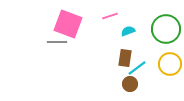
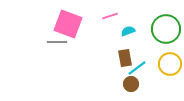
brown rectangle: rotated 18 degrees counterclockwise
brown circle: moved 1 px right
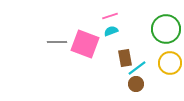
pink square: moved 17 px right, 20 px down
cyan semicircle: moved 17 px left
yellow circle: moved 1 px up
brown circle: moved 5 px right
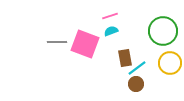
green circle: moved 3 px left, 2 px down
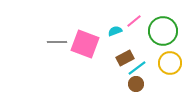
pink line: moved 24 px right, 5 px down; rotated 21 degrees counterclockwise
cyan semicircle: moved 4 px right
brown rectangle: rotated 72 degrees clockwise
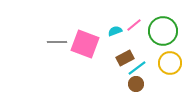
pink line: moved 4 px down
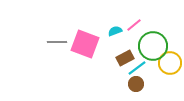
green circle: moved 10 px left, 15 px down
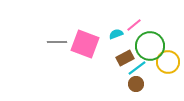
cyan semicircle: moved 1 px right, 3 px down
green circle: moved 3 px left
yellow circle: moved 2 px left, 1 px up
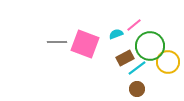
brown circle: moved 1 px right, 5 px down
